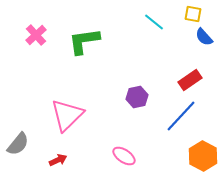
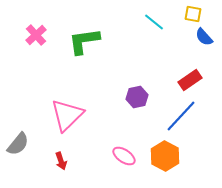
orange hexagon: moved 38 px left
red arrow: moved 3 px right, 1 px down; rotated 96 degrees clockwise
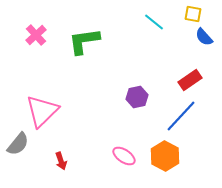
pink triangle: moved 25 px left, 4 px up
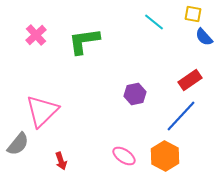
purple hexagon: moved 2 px left, 3 px up
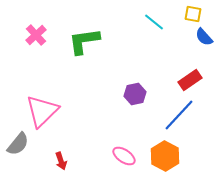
blue line: moved 2 px left, 1 px up
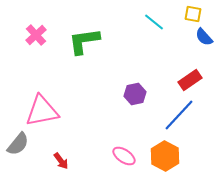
pink triangle: rotated 33 degrees clockwise
red arrow: rotated 18 degrees counterclockwise
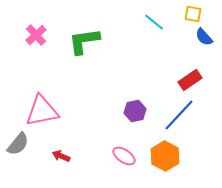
purple hexagon: moved 17 px down
red arrow: moved 5 px up; rotated 150 degrees clockwise
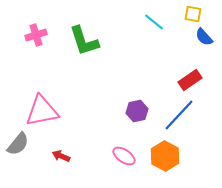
pink cross: rotated 25 degrees clockwise
green L-shape: rotated 100 degrees counterclockwise
purple hexagon: moved 2 px right
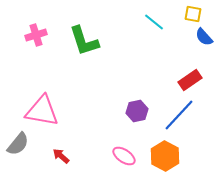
pink triangle: rotated 21 degrees clockwise
red arrow: rotated 18 degrees clockwise
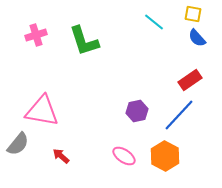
blue semicircle: moved 7 px left, 1 px down
